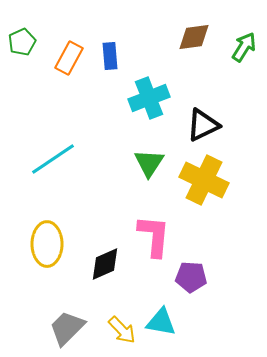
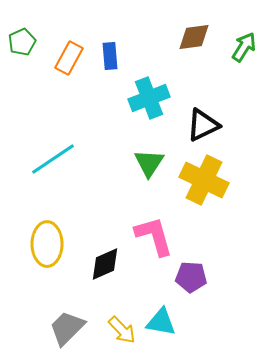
pink L-shape: rotated 21 degrees counterclockwise
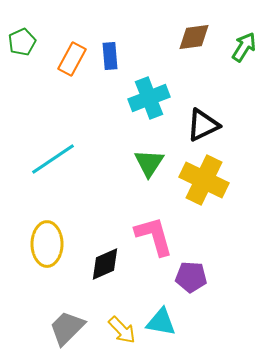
orange rectangle: moved 3 px right, 1 px down
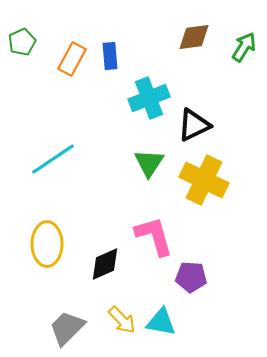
black triangle: moved 9 px left
yellow arrow: moved 10 px up
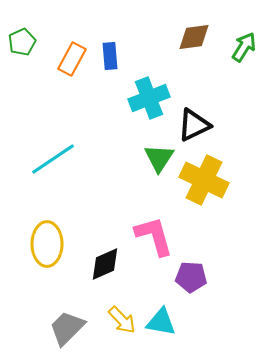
green triangle: moved 10 px right, 5 px up
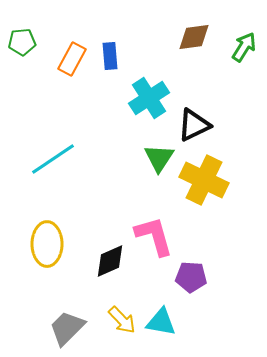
green pentagon: rotated 20 degrees clockwise
cyan cross: rotated 12 degrees counterclockwise
black diamond: moved 5 px right, 3 px up
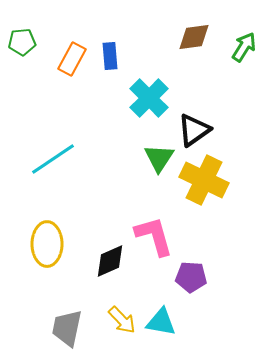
cyan cross: rotated 12 degrees counterclockwise
black triangle: moved 5 px down; rotated 9 degrees counterclockwise
gray trapezoid: rotated 33 degrees counterclockwise
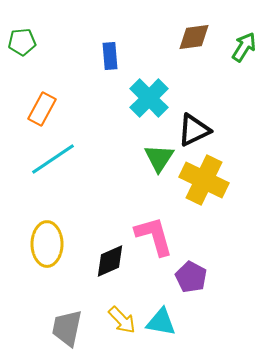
orange rectangle: moved 30 px left, 50 px down
black triangle: rotated 9 degrees clockwise
purple pentagon: rotated 24 degrees clockwise
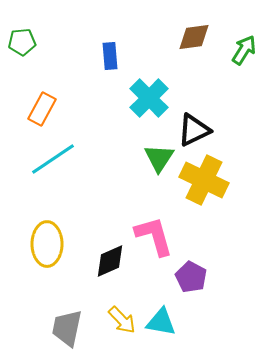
green arrow: moved 3 px down
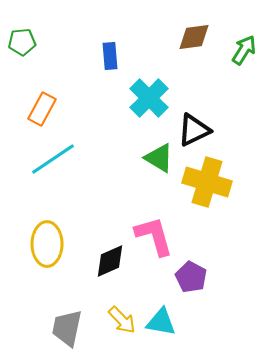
green triangle: rotated 32 degrees counterclockwise
yellow cross: moved 3 px right, 2 px down; rotated 9 degrees counterclockwise
